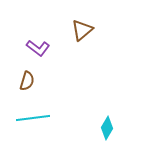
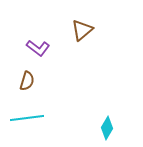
cyan line: moved 6 px left
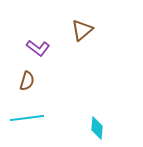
cyan diamond: moved 10 px left; rotated 25 degrees counterclockwise
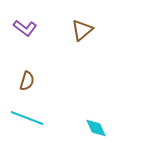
purple L-shape: moved 13 px left, 20 px up
cyan line: rotated 28 degrees clockwise
cyan diamond: moved 1 px left; rotated 30 degrees counterclockwise
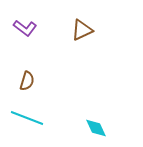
brown triangle: rotated 15 degrees clockwise
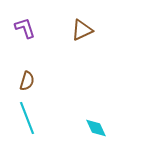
purple L-shape: rotated 145 degrees counterclockwise
cyan line: rotated 48 degrees clockwise
